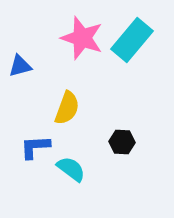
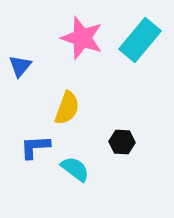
cyan rectangle: moved 8 px right
blue triangle: rotated 35 degrees counterclockwise
cyan semicircle: moved 4 px right
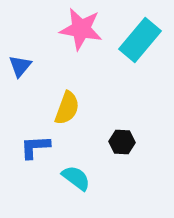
pink star: moved 1 px left, 9 px up; rotated 9 degrees counterclockwise
cyan semicircle: moved 1 px right, 9 px down
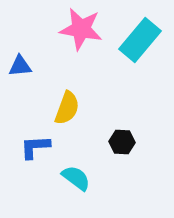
blue triangle: rotated 45 degrees clockwise
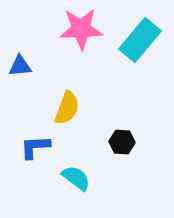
pink star: rotated 12 degrees counterclockwise
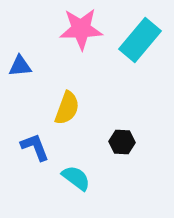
blue L-shape: rotated 72 degrees clockwise
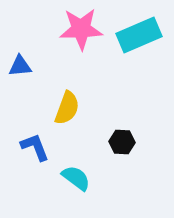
cyan rectangle: moved 1 px left, 5 px up; rotated 27 degrees clockwise
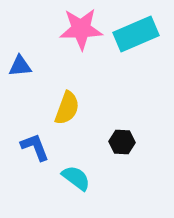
cyan rectangle: moved 3 px left, 1 px up
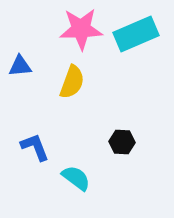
yellow semicircle: moved 5 px right, 26 px up
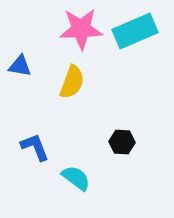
cyan rectangle: moved 1 px left, 3 px up
blue triangle: rotated 15 degrees clockwise
